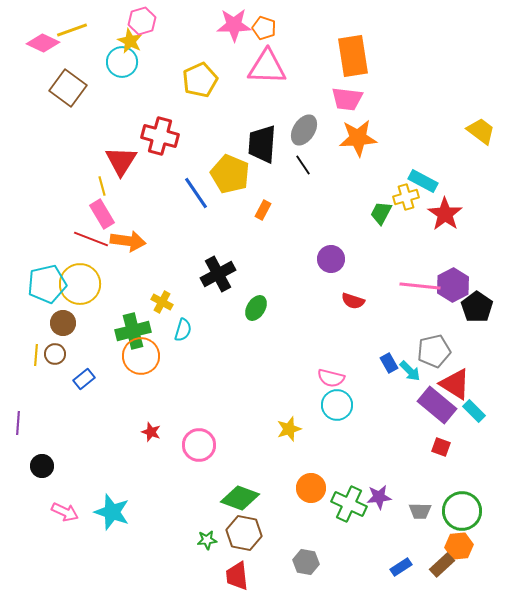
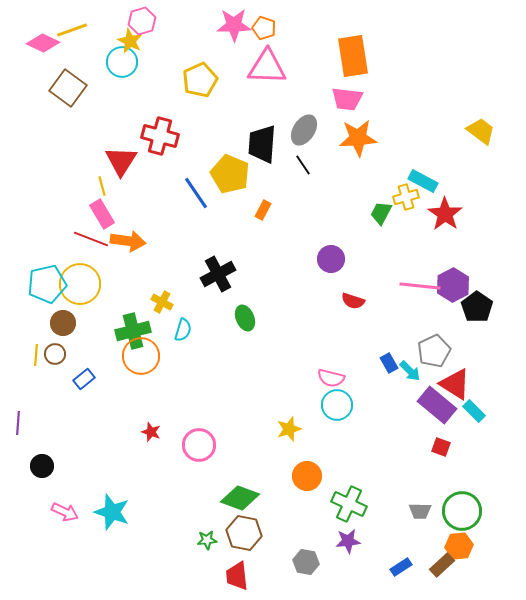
green ellipse at (256, 308): moved 11 px left, 10 px down; rotated 55 degrees counterclockwise
gray pentagon at (434, 351): rotated 12 degrees counterclockwise
orange circle at (311, 488): moved 4 px left, 12 px up
purple star at (379, 497): moved 31 px left, 44 px down
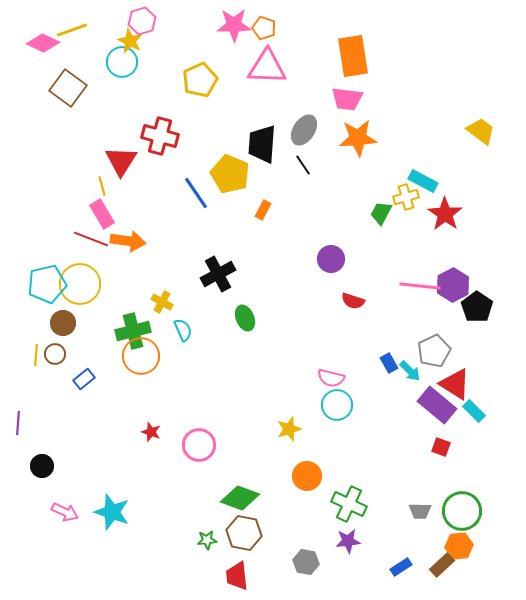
cyan semicircle at (183, 330): rotated 40 degrees counterclockwise
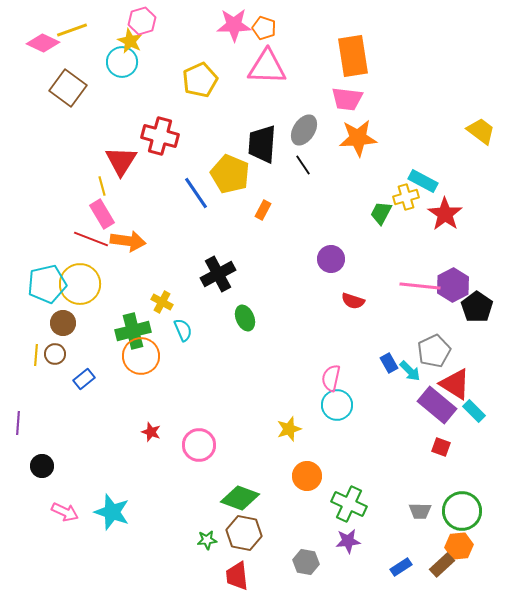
pink semicircle at (331, 378): rotated 88 degrees clockwise
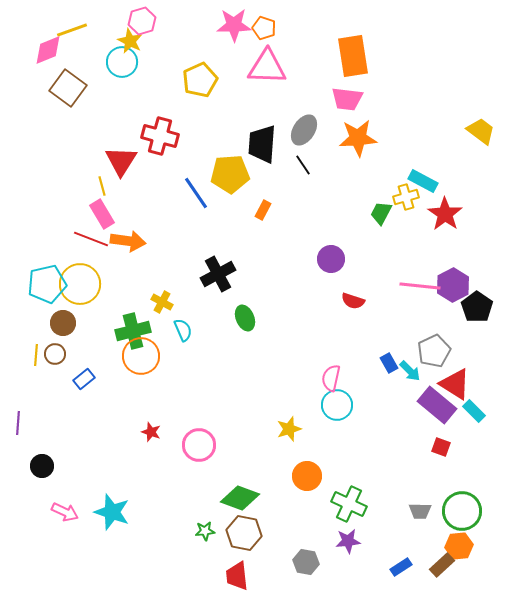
pink diamond at (43, 43): moved 5 px right, 7 px down; rotated 48 degrees counterclockwise
yellow pentagon at (230, 174): rotated 27 degrees counterclockwise
green star at (207, 540): moved 2 px left, 9 px up
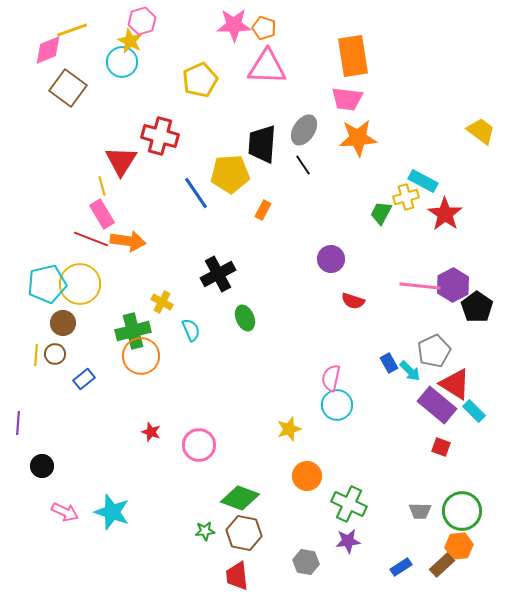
cyan semicircle at (183, 330): moved 8 px right
